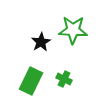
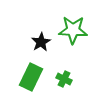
green rectangle: moved 4 px up
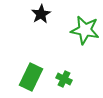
green star: moved 12 px right; rotated 8 degrees clockwise
black star: moved 28 px up
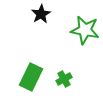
green cross: rotated 35 degrees clockwise
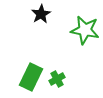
green cross: moved 7 px left
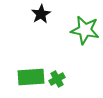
green rectangle: rotated 60 degrees clockwise
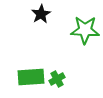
green star: rotated 8 degrees counterclockwise
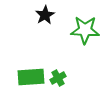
black star: moved 4 px right, 1 px down
green cross: moved 1 px right, 1 px up
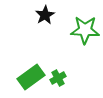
green rectangle: rotated 32 degrees counterclockwise
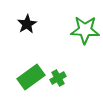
black star: moved 18 px left, 9 px down
